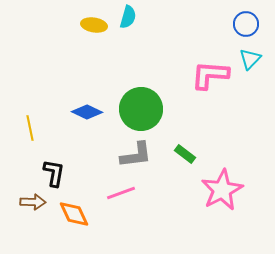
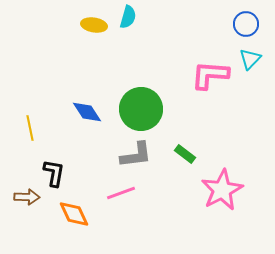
blue diamond: rotated 32 degrees clockwise
brown arrow: moved 6 px left, 5 px up
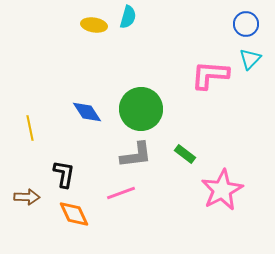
black L-shape: moved 10 px right, 1 px down
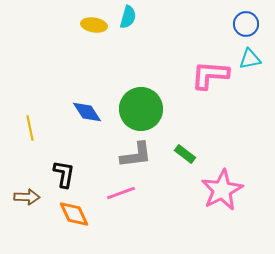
cyan triangle: rotated 35 degrees clockwise
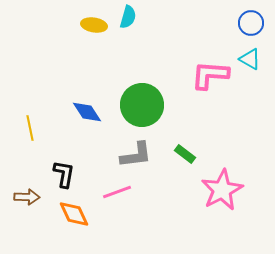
blue circle: moved 5 px right, 1 px up
cyan triangle: rotated 40 degrees clockwise
green circle: moved 1 px right, 4 px up
pink line: moved 4 px left, 1 px up
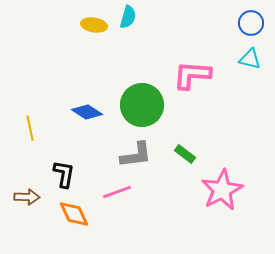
cyan triangle: rotated 15 degrees counterclockwise
pink L-shape: moved 18 px left
blue diamond: rotated 24 degrees counterclockwise
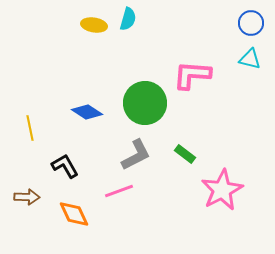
cyan semicircle: moved 2 px down
green circle: moved 3 px right, 2 px up
gray L-shape: rotated 20 degrees counterclockwise
black L-shape: moved 1 px right, 8 px up; rotated 40 degrees counterclockwise
pink line: moved 2 px right, 1 px up
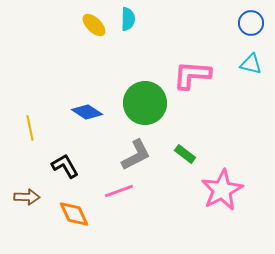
cyan semicircle: rotated 15 degrees counterclockwise
yellow ellipse: rotated 35 degrees clockwise
cyan triangle: moved 1 px right, 5 px down
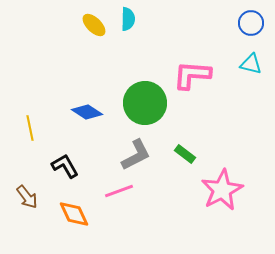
brown arrow: rotated 50 degrees clockwise
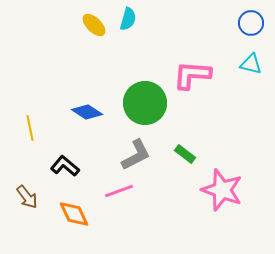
cyan semicircle: rotated 15 degrees clockwise
black L-shape: rotated 20 degrees counterclockwise
pink star: rotated 24 degrees counterclockwise
